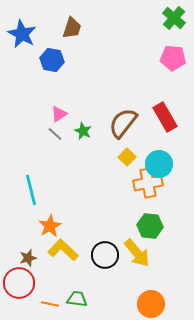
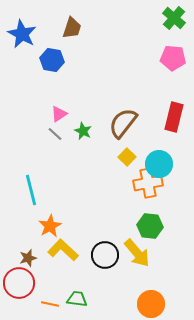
red rectangle: moved 9 px right; rotated 44 degrees clockwise
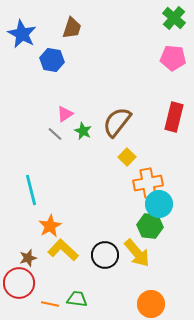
pink triangle: moved 6 px right
brown semicircle: moved 6 px left, 1 px up
cyan circle: moved 40 px down
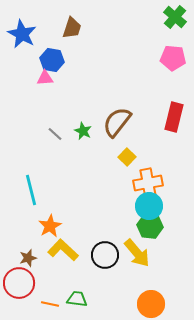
green cross: moved 1 px right, 1 px up
pink triangle: moved 20 px left, 36 px up; rotated 30 degrees clockwise
cyan circle: moved 10 px left, 2 px down
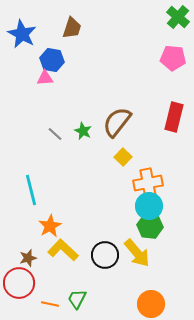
green cross: moved 3 px right
yellow square: moved 4 px left
green trapezoid: rotated 70 degrees counterclockwise
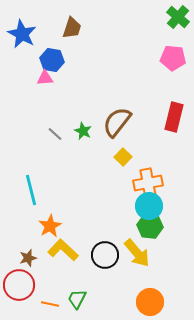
red circle: moved 2 px down
orange circle: moved 1 px left, 2 px up
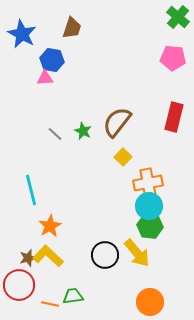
yellow L-shape: moved 15 px left, 6 px down
green trapezoid: moved 4 px left, 3 px up; rotated 55 degrees clockwise
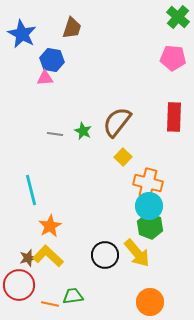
red rectangle: rotated 12 degrees counterclockwise
gray line: rotated 35 degrees counterclockwise
orange cross: rotated 24 degrees clockwise
green hexagon: rotated 15 degrees clockwise
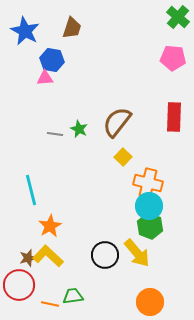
blue star: moved 3 px right, 3 px up
green star: moved 4 px left, 2 px up
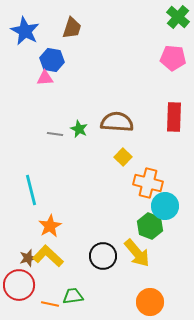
brown semicircle: rotated 56 degrees clockwise
cyan circle: moved 16 px right
black circle: moved 2 px left, 1 px down
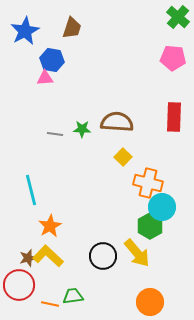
blue star: rotated 16 degrees clockwise
green star: moved 3 px right; rotated 24 degrees counterclockwise
cyan circle: moved 3 px left, 1 px down
green hexagon: rotated 10 degrees clockwise
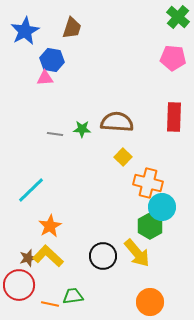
cyan line: rotated 60 degrees clockwise
